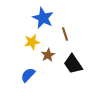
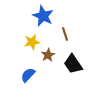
blue star: moved 2 px up
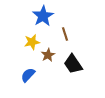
blue star: rotated 15 degrees clockwise
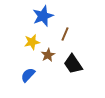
blue star: rotated 10 degrees clockwise
brown line: rotated 40 degrees clockwise
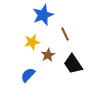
blue star: moved 1 px up
brown line: rotated 48 degrees counterclockwise
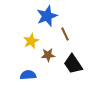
blue star: moved 4 px right, 1 px down
yellow star: moved 1 px left, 1 px up; rotated 14 degrees counterclockwise
brown star: rotated 24 degrees clockwise
blue semicircle: rotated 42 degrees clockwise
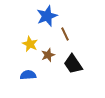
yellow star: moved 1 px left, 3 px down; rotated 21 degrees counterclockwise
brown star: rotated 16 degrees counterclockwise
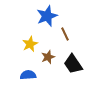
yellow star: rotated 21 degrees clockwise
brown star: moved 2 px down
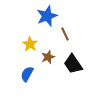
yellow star: rotated 14 degrees counterclockwise
blue semicircle: moved 1 px left, 1 px up; rotated 56 degrees counterclockwise
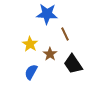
blue star: moved 2 px up; rotated 25 degrees clockwise
brown star: moved 2 px right, 3 px up; rotated 16 degrees counterclockwise
blue semicircle: moved 4 px right, 2 px up
